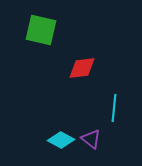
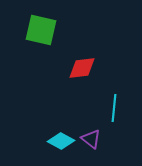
cyan diamond: moved 1 px down
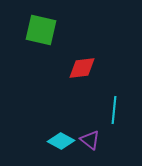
cyan line: moved 2 px down
purple triangle: moved 1 px left, 1 px down
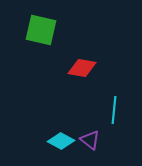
red diamond: rotated 16 degrees clockwise
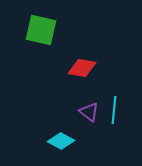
purple triangle: moved 1 px left, 28 px up
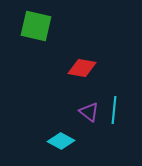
green square: moved 5 px left, 4 px up
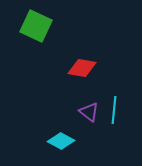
green square: rotated 12 degrees clockwise
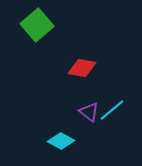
green square: moved 1 px right, 1 px up; rotated 24 degrees clockwise
cyan line: moved 2 px left; rotated 44 degrees clockwise
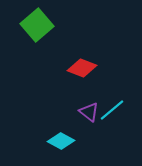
red diamond: rotated 12 degrees clockwise
